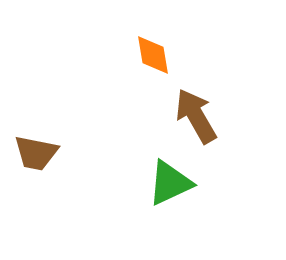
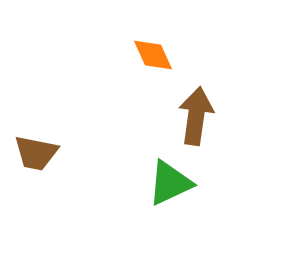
orange diamond: rotated 15 degrees counterclockwise
brown arrow: rotated 38 degrees clockwise
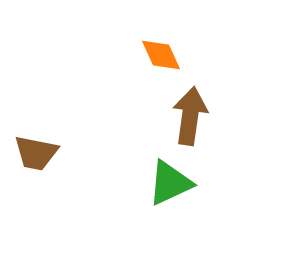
orange diamond: moved 8 px right
brown arrow: moved 6 px left
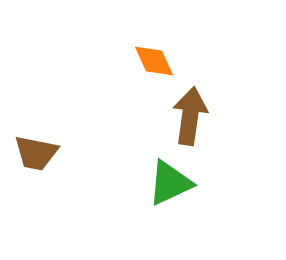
orange diamond: moved 7 px left, 6 px down
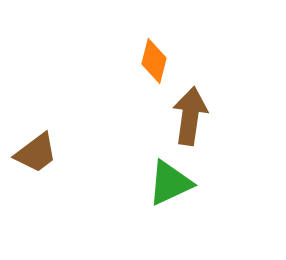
orange diamond: rotated 39 degrees clockwise
brown trapezoid: rotated 48 degrees counterclockwise
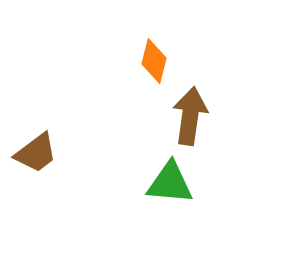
green triangle: rotated 30 degrees clockwise
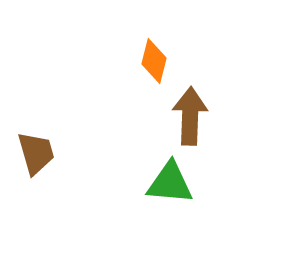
brown arrow: rotated 6 degrees counterclockwise
brown trapezoid: rotated 69 degrees counterclockwise
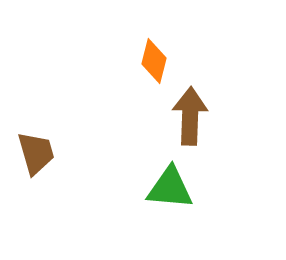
green triangle: moved 5 px down
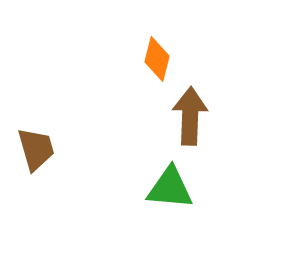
orange diamond: moved 3 px right, 2 px up
brown trapezoid: moved 4 px up
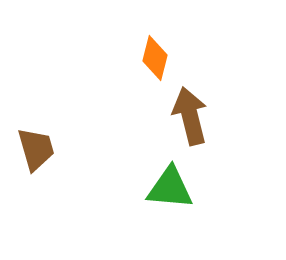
orange diamond: moved 2 px left, 1 px up
brown arrow: rotated 16 degrees counterclockwise
